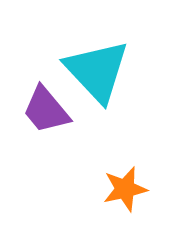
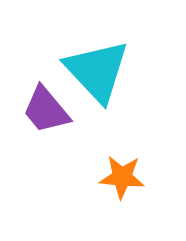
orange star: moved 3 px left, 12 px up; rotated 18 degrees clockwise
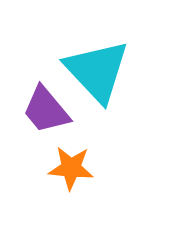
orange star: moved 51 px left, 9 px up
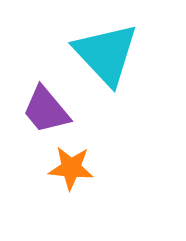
cyan triangle: moved 9 px right, 17 px up
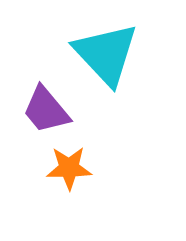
orange star: moved 2 px left; rotated 6 degrees counterclockwise
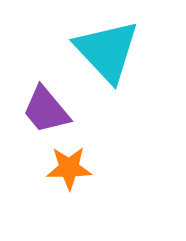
cyan triangle: moved 1 px right, 3 px up
